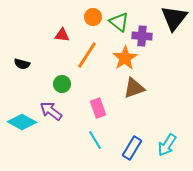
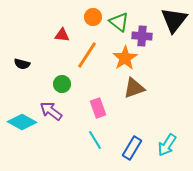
black triangle: moved 2 px down
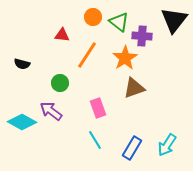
green circle: moved 2 px left, 1 px up
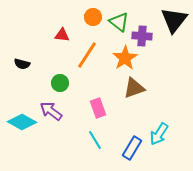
cyan arrow: moved 8 px left, 11 px up
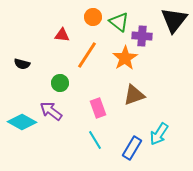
brown triangle: moved 7 px down
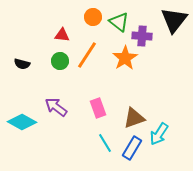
green circle: moved 22 px up
brown triangle: moved 23 px down
purple arrow: moved 5 px right, 4 px up
cyan line: moved 10 px right, 3 px down
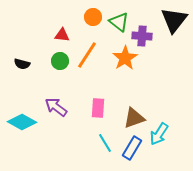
pink rectangle: rotated 24 degrees clockwise
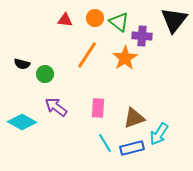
orange circle: moved 2 px right, 1 px down
red triangle: moved 3 px right, 15 px up
green circle: moved 15 px left, 13 px down
blue rectangle: rotated 45 degrees clockwise
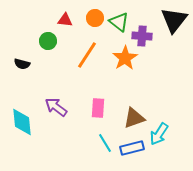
green circle: moved 3 px right, 33 px up
cyan diamond: rotated 56 degrees clockwise
